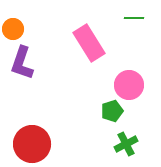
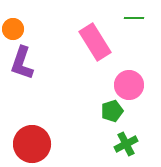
pink rectangle: moved 6 px right, 1 px up
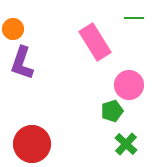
green cross: rotated 20 degrees counterclockwise
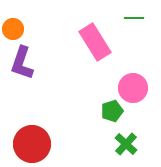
pink circle: moved 4 px right, 3 px down
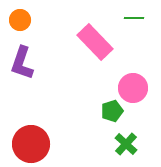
orange circle: moved 7 px right, 9 px up
pink rectangle: rotated 12 degrees counterclockwise
red circle: moved 1 px left
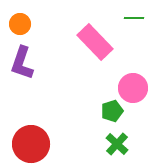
orange circle: moved 4 px down
green cross: moved 9 px left
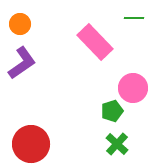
purple L-shape: rotated 144 degrees counterclockwise
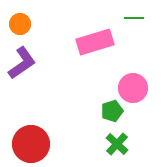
pink rectangle: rotated 63 degrees counterclockwise
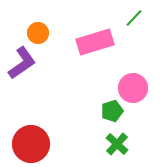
green line: rotated 48 degrees counterclockwise
orange circle: moved 18 px right, 9 px down
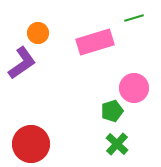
green line: rotated 30 degrees clockwise
pink circle: moved 1 px right
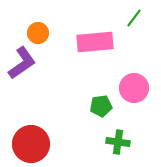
green line: rotated 36 degrees counterclockwise
pink rectangle: rotated 12 degrees clockwise
green pentagon: moved 11 px left, 5 px up; rotated 10 degrees clockwise
green cross: moved 1 px right, 2 px up; rotated 35 degrees counterclockwise
